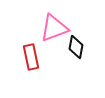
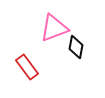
red rectangle: moved 4 px left, 10 px down; rotated 25 degrees counterclockwise
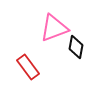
red rectangle: moved 1 px right
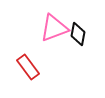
black diamond: moved 2 px right, 13 px up
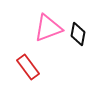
pink triangle: moved 6 px left
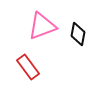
pink triangle: moved 6 px left, 2 px up
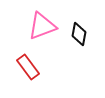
black diamond: moved 1 px right
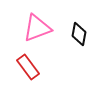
pink triangle: moved 5 px left, 2 px down
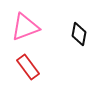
pink triangle: moved 12 px left, 1 px up
